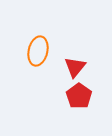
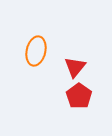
orange ellipse: moved 2 px left
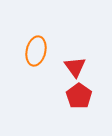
red triangle: rotated 15 degrees counterclockwise
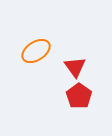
orange ellipse: rotated 44 degrees clockwise
